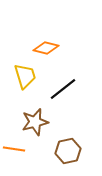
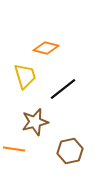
brown hexagon: moved 2 px right
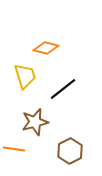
brown hexagon: rotated 15 degrees counterclockwise
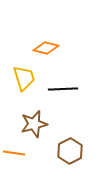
yellow trapezoid: moved 1 px left, 2 px down
black line: rotated 36 degrees clockwise
brown star: moved 1 px left, 2 px down
orange line: moved 4 px down
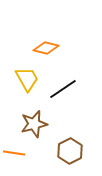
yellow trapezoid: moved 3 px right, 1 px down; rotated 12 degrees counterclockwise
black line: rotated 32 degrees counterclockwise
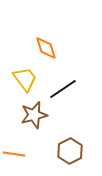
orange diamond: rotated 60 degrees clockwise
yellow trapezoid: moved 2 px left; rotated 8 degrees counterclockwise
brown star: moved 9 px up
orange line: moved 1 px down
